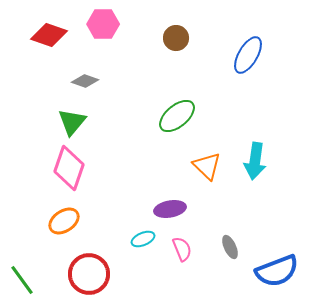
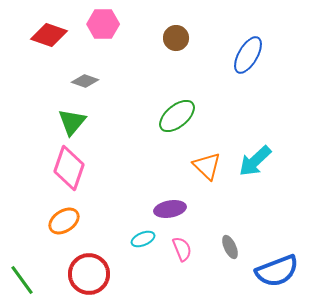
cyan arrow: rotated 39 degrees clockwise
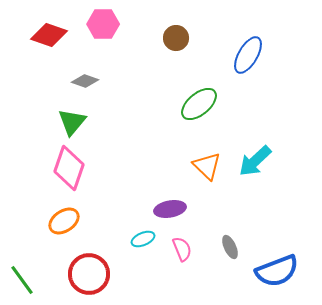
green ellipse: moved 22 px right, 12 px up
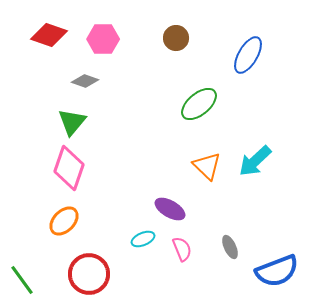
pink hexagon: moved 15 px down
purple ellipse: rotated 40 degrees clockwise
orange ellipse: rotated 12 degrees counterclockwise
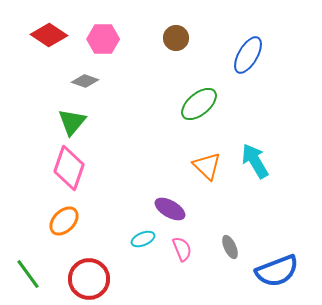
red diamond: rotated 15 degrees clockwise
cyan arrow: rotated 102 degrees clockwise
red circle: moved 5 px down
green line: moved 6 px right, 6 px up
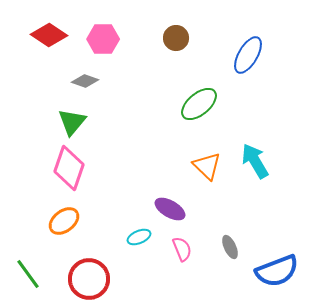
orange ellipse: rotated 8 degrees clockwise
cyan ellipse: moved 4 px left, 2 px up
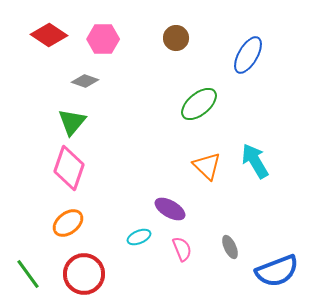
orange ellipse: moved 4 px right, 2 px down
red circle: moved 5 px left, 5 px up
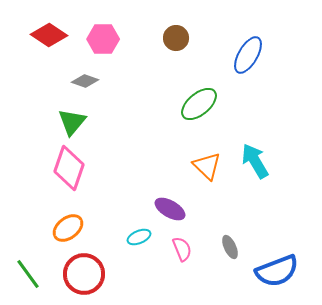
orange ellipse: moved 5 px down
